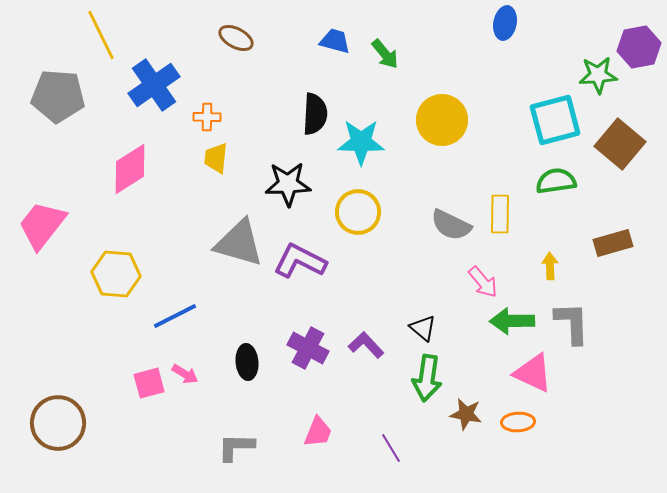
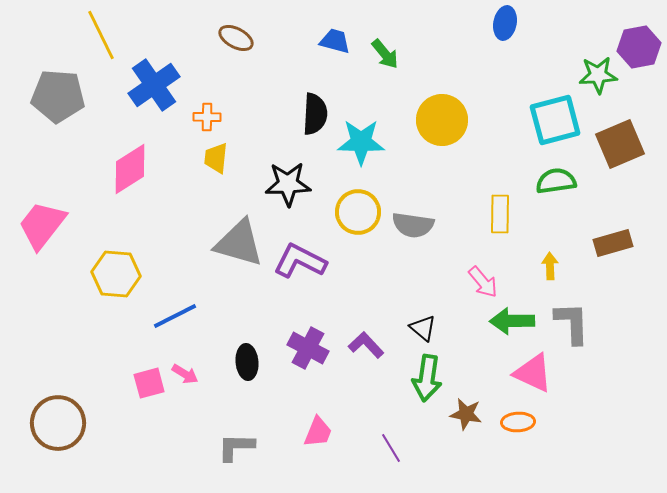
brown square at (620, 144): rotated 27 degrees clockwise
gray semicircle at (451, 225): moved 38 px left; rotated 18 degrees counterclockwise
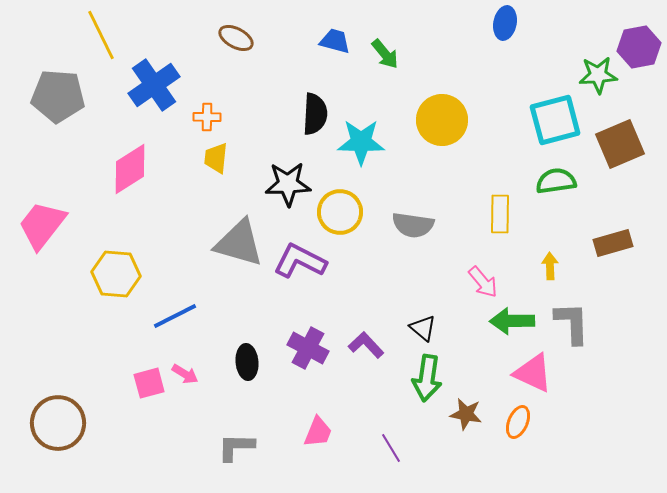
yellow circle at (358, 212): moved 18 px left
orange ellipse at (518, 422): rotated 64 degrees counterclockwise
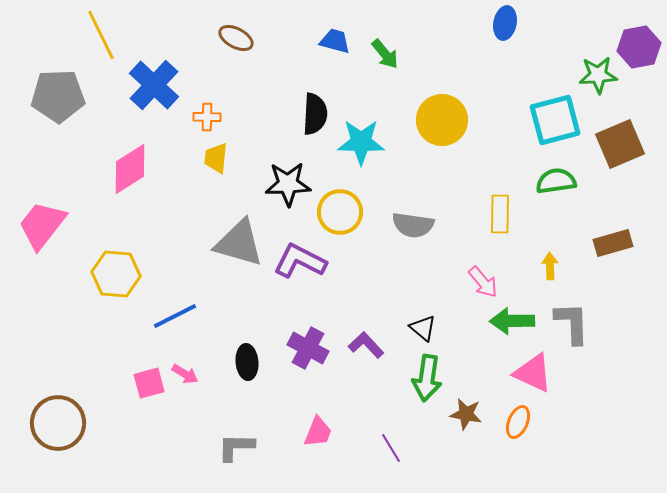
blue cross at (154, 85): rotated 12 degrees counterclockwise
gray pentagon at (58, 96): rotated 6 degrees counterclockwise
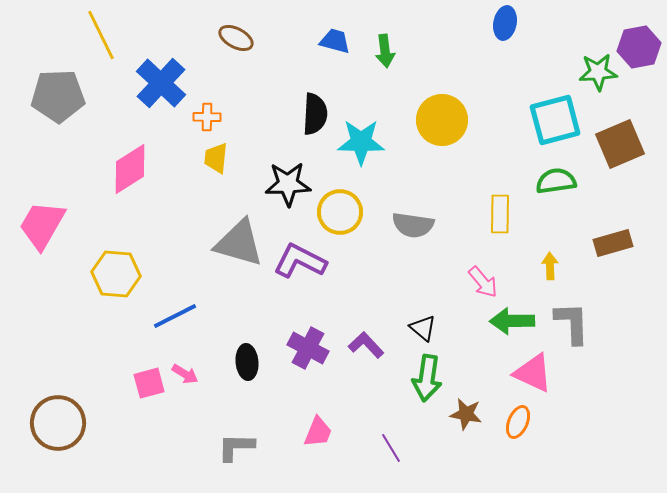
green arrow at (385, 54): moved 3 px up; rotated 32 degrees clockwise
green star at (598, 75): moved 3 px up
blue cross at (154, 85): moved 7 px right, 2 px up
pink trapezoid at (42, 225): rotated 8 degrees counterclockwise
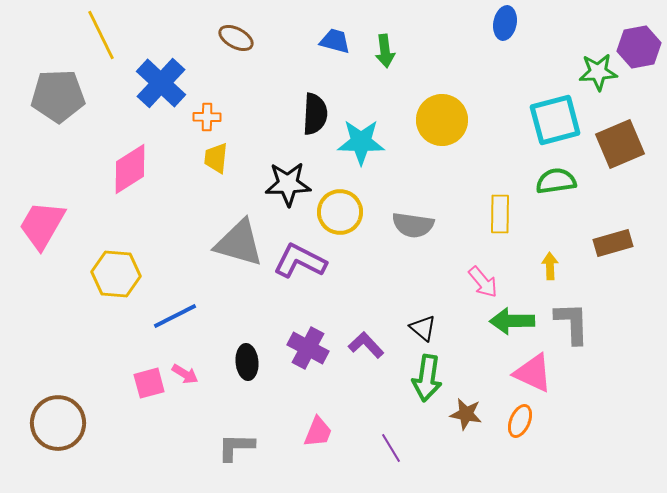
orange ellipse at (518, 422): moved 2 px right, 1 px up
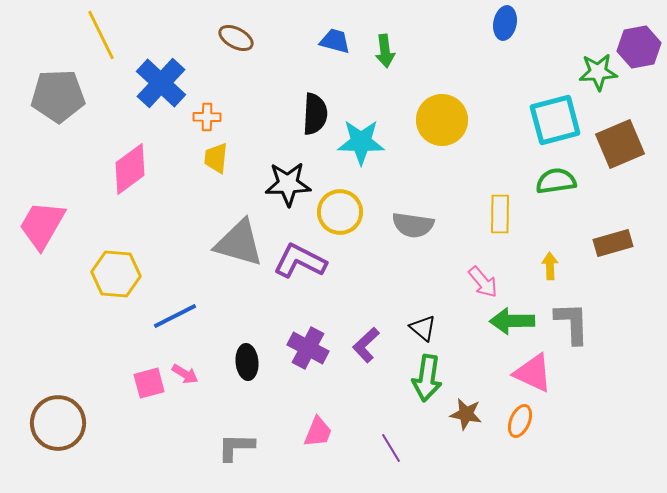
pink diamond at (130, 169): rotated 4 degrees counterclockwise
purple L-shape at (366, 345): rotated 90 degrees counterclockwise
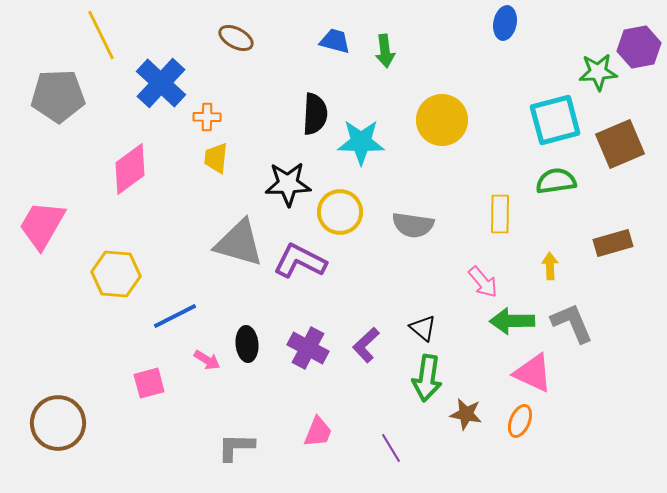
gray L-shape at (572, 323): rotated 21 degrees counterclockwise
black ellipse at (247, 362): moved 18 px up
pink arrow at (185, 374): moved 22 px right, 14 px up
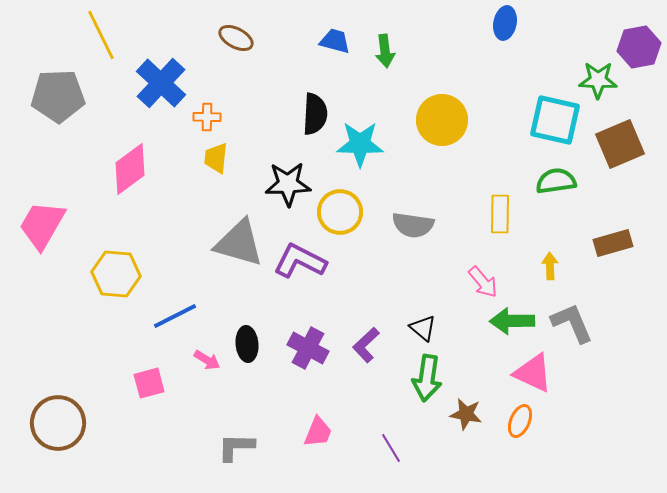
green star at (598, 72): moved 8 px down; rotated 6 degrees clockwise
cyan square at (555, 120): rotated 28 degrees clockwise
cyan star at (361, 142): moved 1 px left, 2 px down
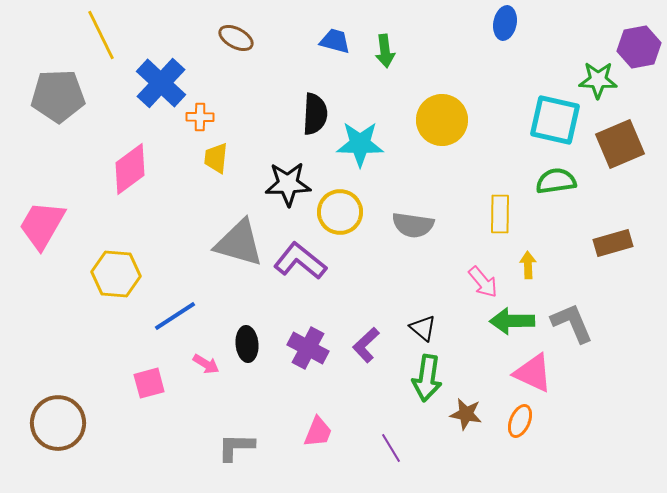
orange cross at (207, 117): moved 7 px left
purple L-shape at (300, 261): rotated 12 degrees clockwise
yellow arrow at (550, 266): moved 22 px left, 1 px up
blue line at (175, 316): rotated 6 degrees counterclockwise
pink arrow at (207, 360): moved 1 px left, 4 px down
